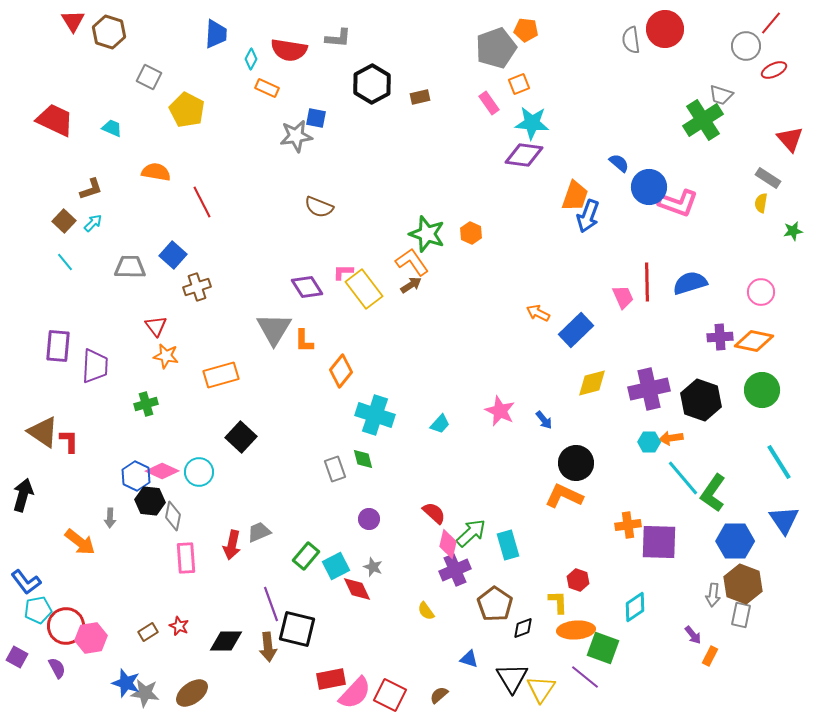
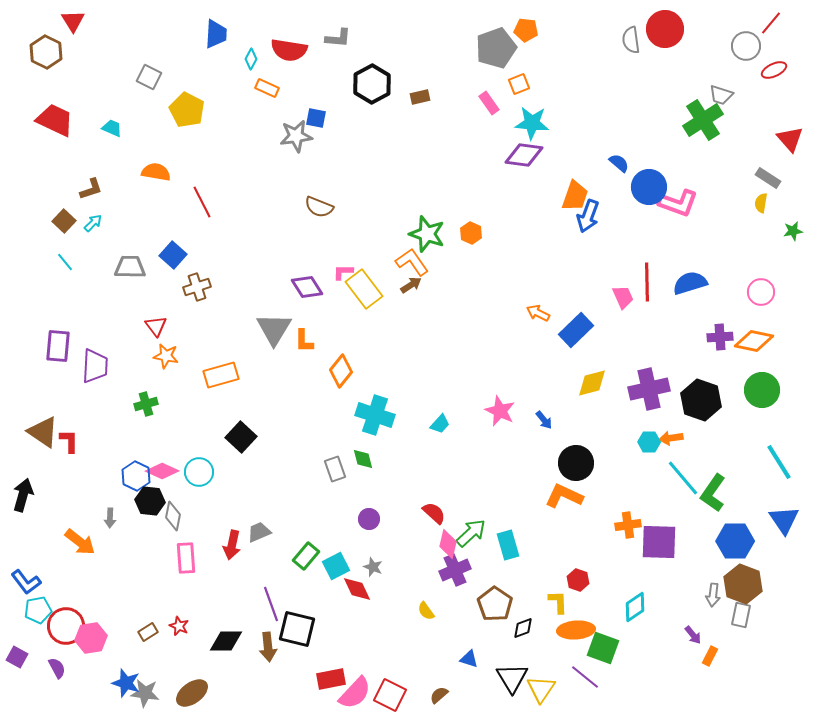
brown hexagon at (109, 32): moved 63 px left, 20 px down; rotated 8 degrees clockwise
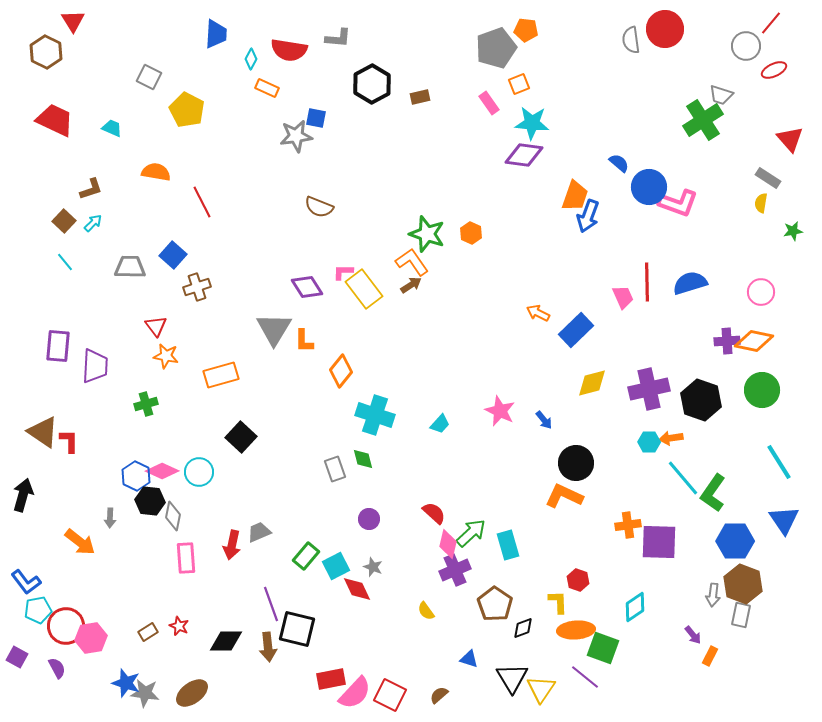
purple cross at (720, 337): moved 7 px right, 4 px down
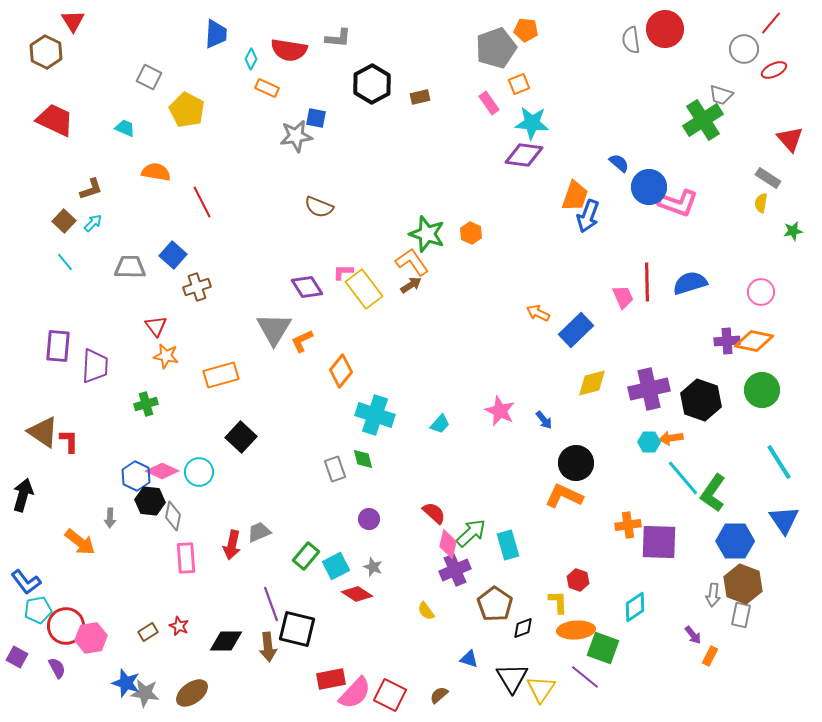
gray circle at (746, 46): moved 2 px left, 3 px down
cyan trapezoid at (112, 128): moved 13 px right
orange L-shape at (304, 341): moved 2 px left; rotated 65 degrees clockwise
red diamond at (357, 589): moved 5 px down; rotated 32 degrees counterclockwise
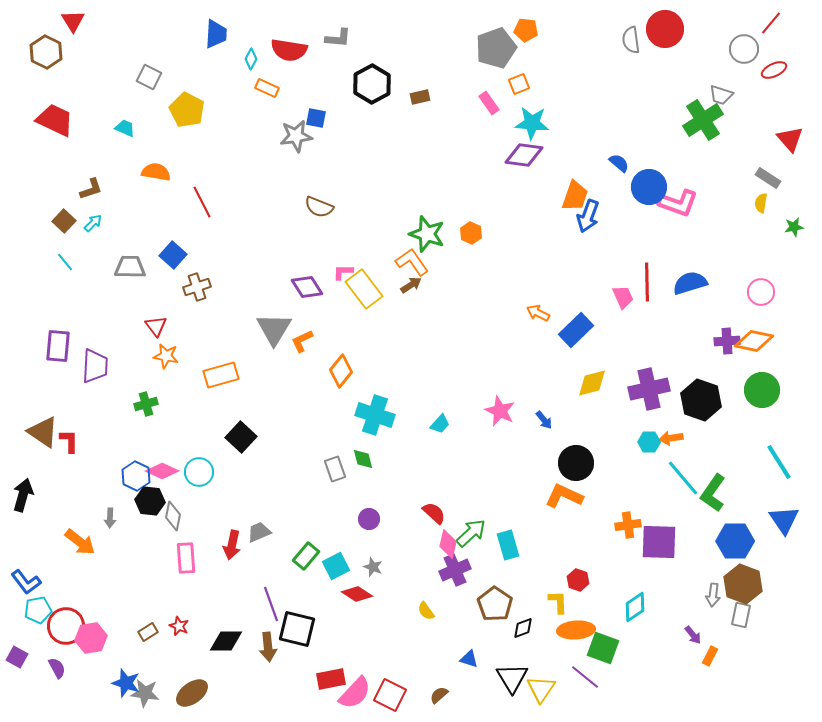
green star at (793, 231): moved 1 px right, 4 px up
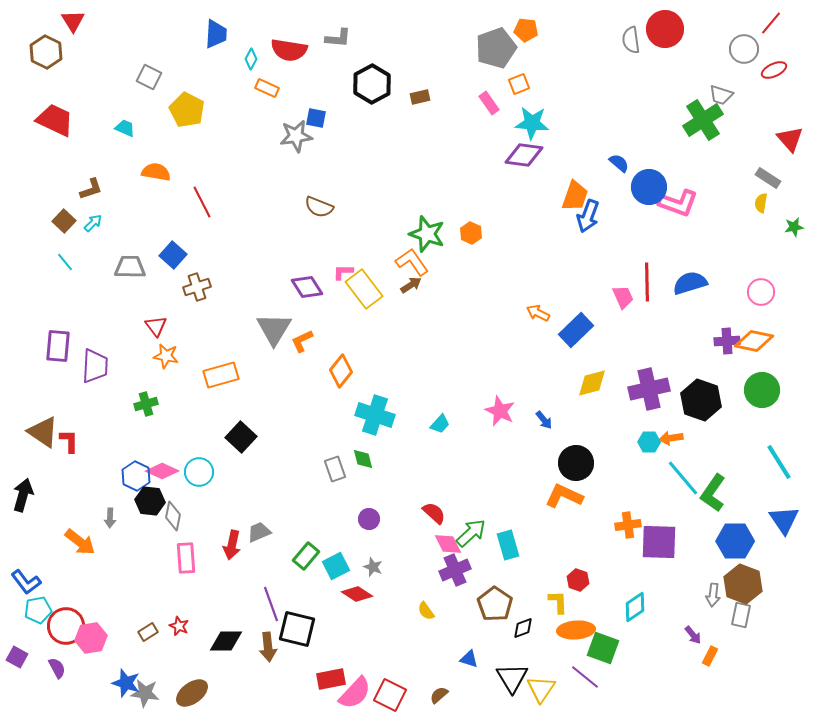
pink diamond at (448, 544): rotated 40 degrees counterclockwise
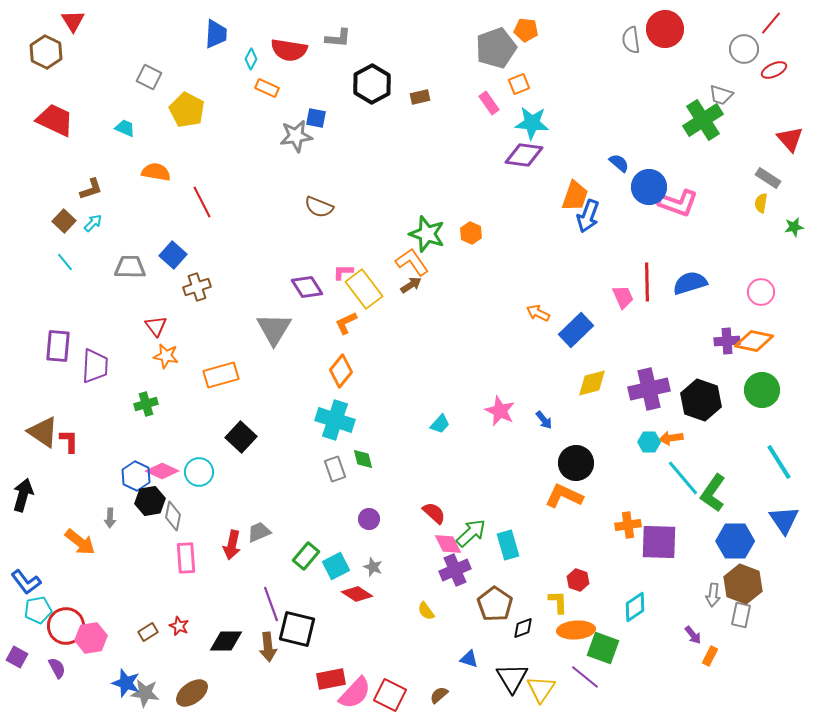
orange L-shape at (302, 341): moved 44 px right, 18 px up
cyan cross at (375, 415): moved 40 px left, 5 px down
black hexagon at (150, 501): rotated 16 degrees counterclockwise
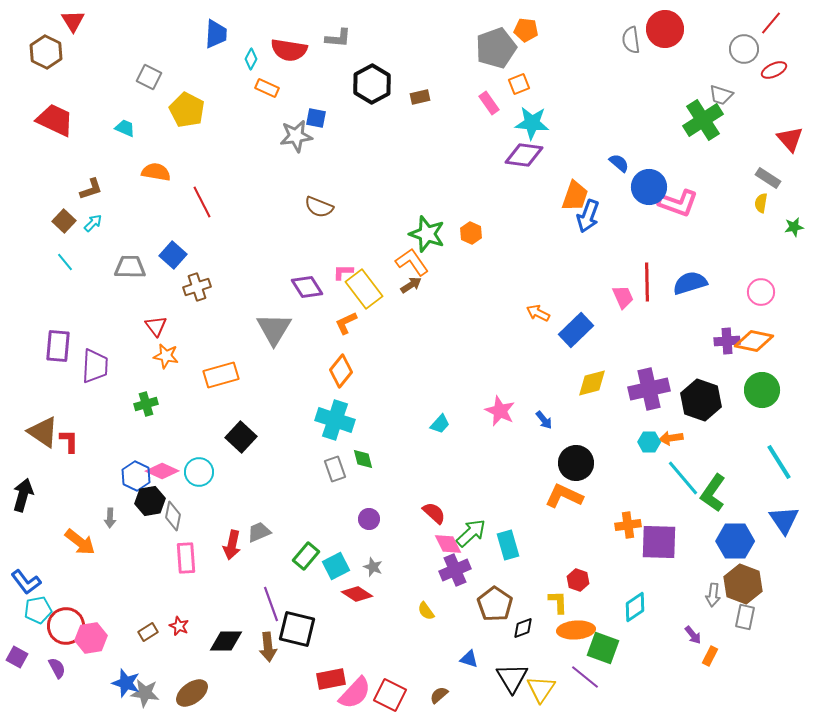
gray rectangle at (741, 615): moved 4 px right, 2 px down
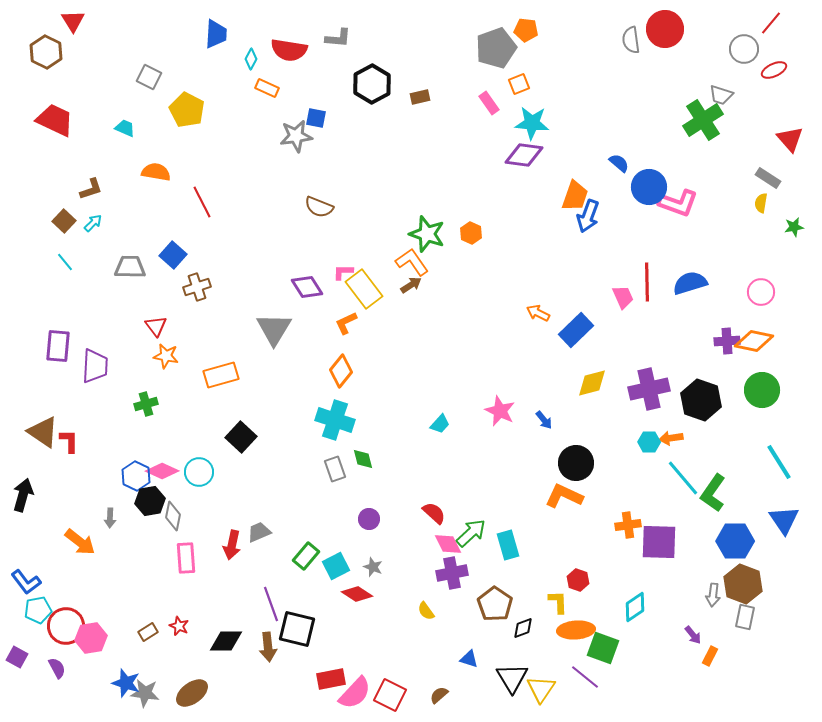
purple cross at (455, 570): moved 3 px left, 3 px down; rotated 12 degrees clockwise
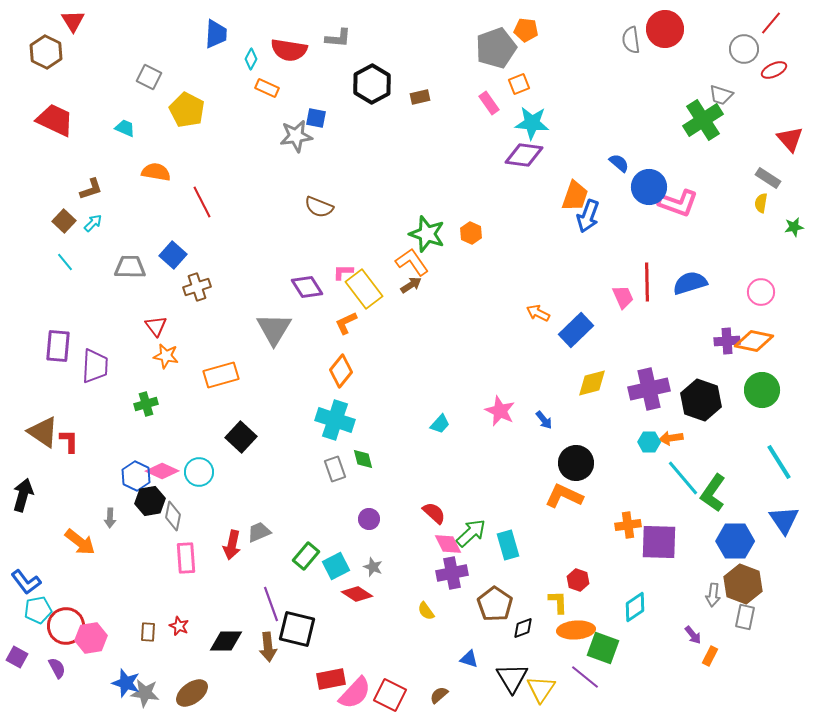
brown rectangle at (148, 632): rotated 54 degrees counterclockwise
